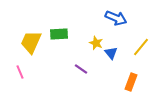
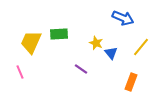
blue arrow: moved 7 px right
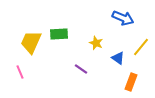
blue triangle: moved 7 px right, 5 px down; rotated 16 degrees counterclockwise
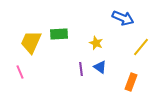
blue triangle: moved 18 px left, 9 px down
purple line: rotated 48 degrees clockwise
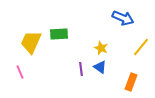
yellow star: moved 5 px right, 5 px down
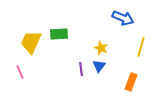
yellow line: rotated 24 degrees counterclockwise
blue triangle: moved 1 px left, 1 px up; rotated 32 degrees clockwise
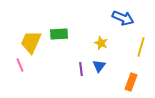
yellow star: moved 5 px up
pink line: moved 7 px up
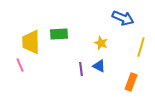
yellow trapezoid: rotated 25 degrees counterclockwise
blue triangle: rotated 40 degrees counterclockwise
